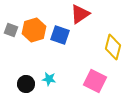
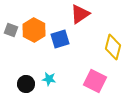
orange hexagon: rotated 15 degrees counterclockwise
blue square: moved 4 px down; rotated 36 degrees counterclockwise
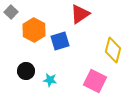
gray square: moved 18 px up; rotated 24 degrees clockwise
blue square: moved 2 px down
yellow diamond: moved 3 px down
cyan star: moved 1 px right, 1 px down
black circle: moved 13 px up
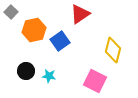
orange hexagon: rotated 20 degrees clockwise
blue square: rotated 18 degrees counterclockwise
cyan star: moved 1 px left, 4 px up
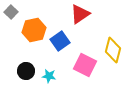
pink square: moved 10 px left, 16 px up
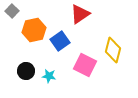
gray square: moved 1 px right, 1 px up
